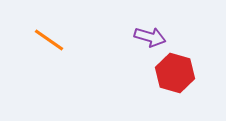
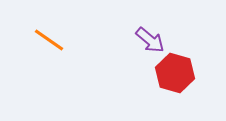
purple arrow: moved 3 px down; rotated 24 degrees clockwise
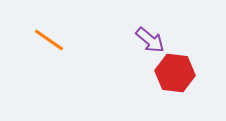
red hexagon: rotated 9 degrees counterclockwise
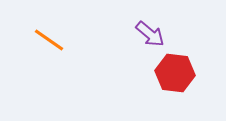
purple arrow: moved 6 px up
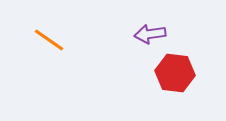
purple arrow: rotated 132 degrees clockwise
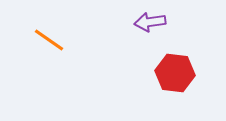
purple arrow: moved 12 px up
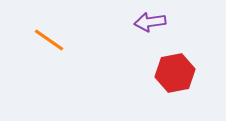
red hexagon: rotated 18 degrees counterclockwise
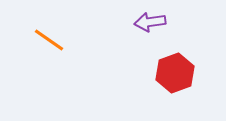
red hexagon: rotated 9 degrees counterclockwise
